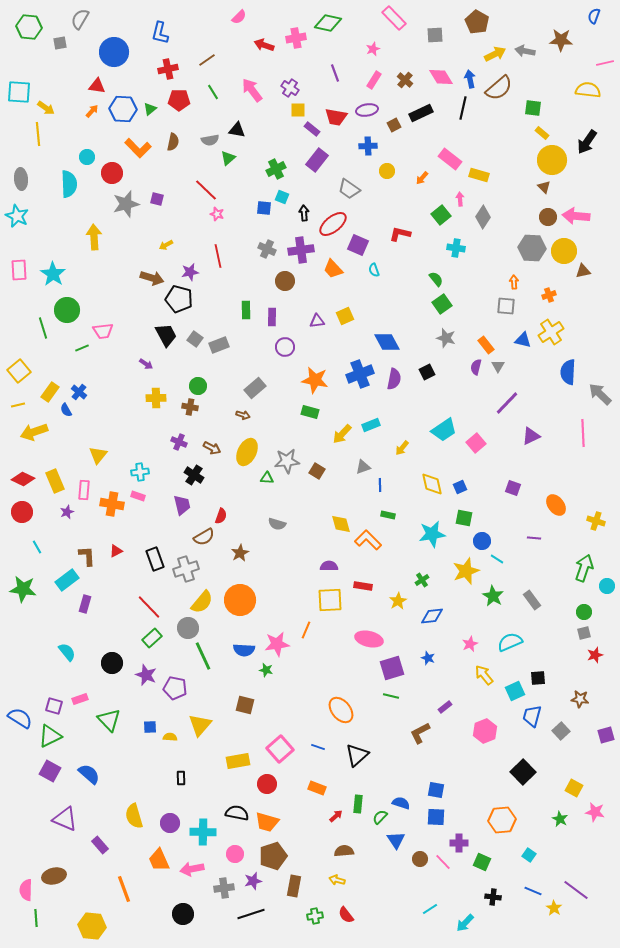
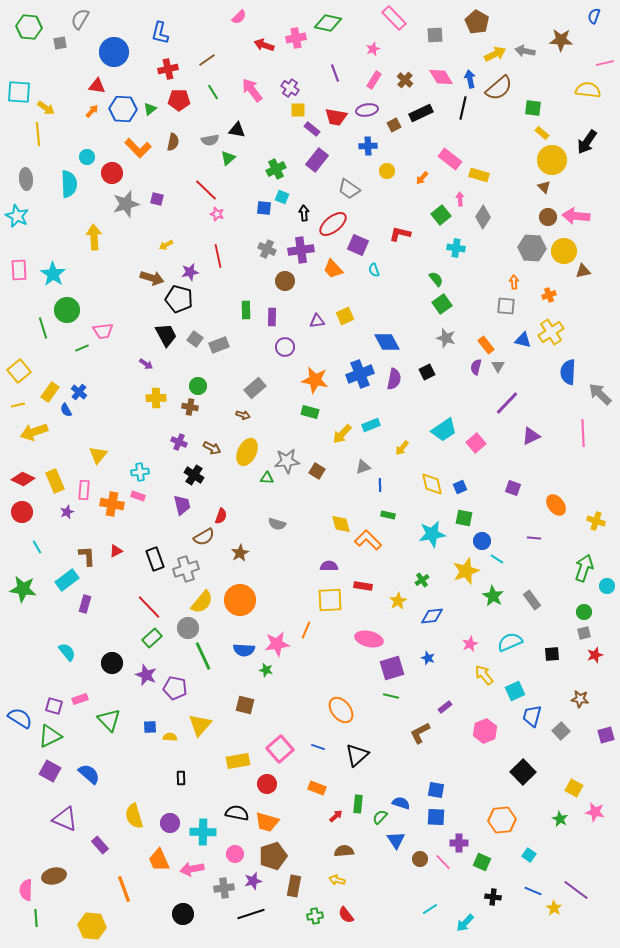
gray ellipse at (21, 179): moved 5 px right
black square at (538, 678): moved 14 px right, 24 px up
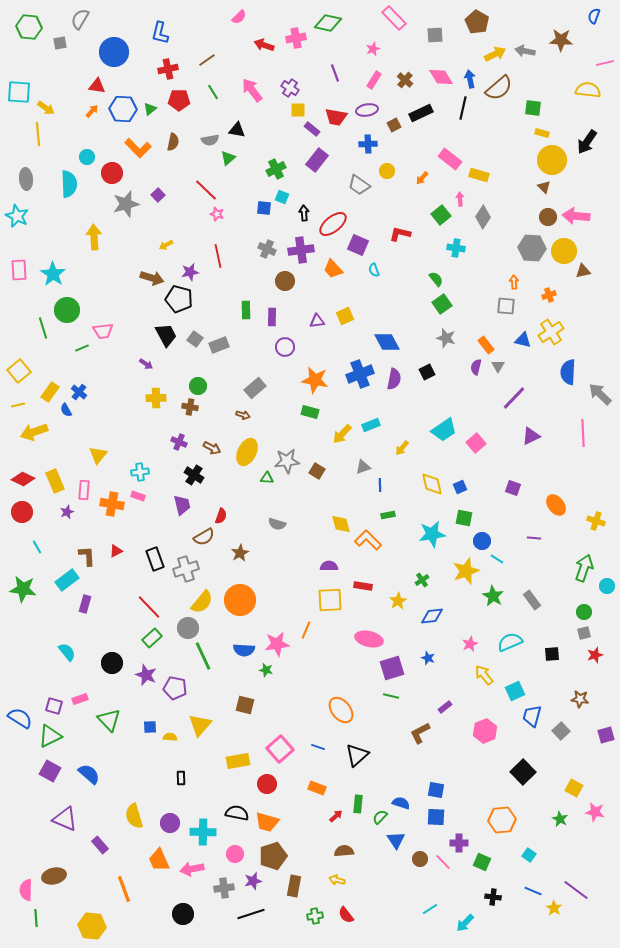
yellow rectangle at (542, 133): rotated 24 degrees counterclockwise
blue cross at (368, 146): moved 2 px up
gray trapezoid at (349, 189): moved 10 px right, 4 px up
purple square at (157, 199): moved 1 px right, 4 px up; rotated 32 degrees clockwise
purple line at (507, 403): moved 7 px right, 5 px up
green rectangle at (388, 515): rotated 24 degrees counterclockwise
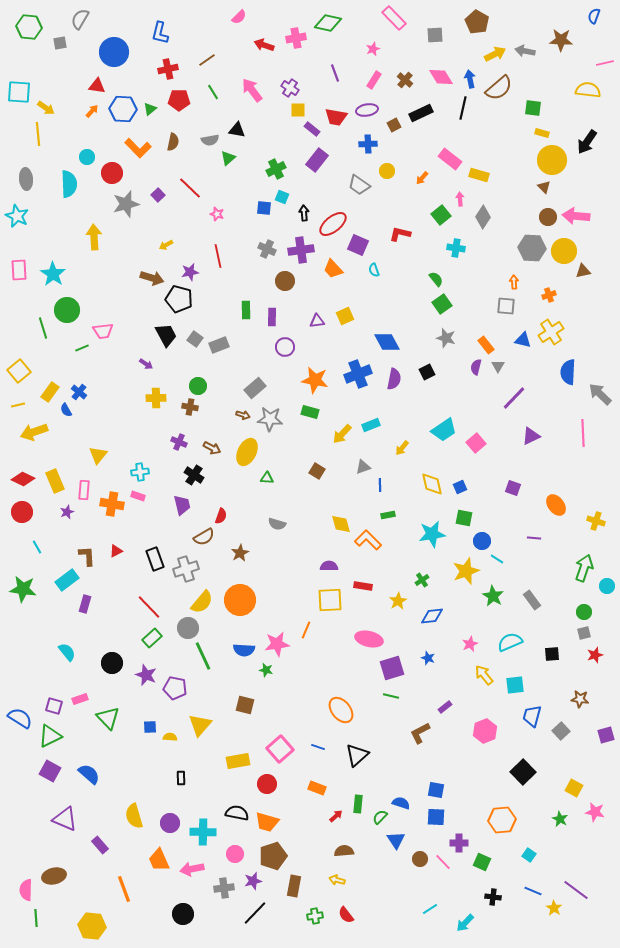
red line at (206, 190): moved 16 px left, 2 px up
blue cross at (360, 374): moved 2 px left
gray star at (287, 461): moved 17 px left, 42 px up; rotated 10 degrees clockwise
cyan square at (515, 691): moved 6 px up; rotated 18 degrees clockwise
green triangle at (109, 720): moved 1 px left, 2 px up
black line at (251, 914): moved 4 px right, 1 px up; rotated 28 degrees counterclockwise
